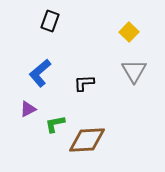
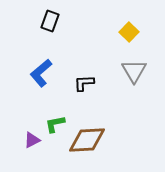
blue L-shape: moved 1 px right
purple triangle: moved 4 px right, 31 px down
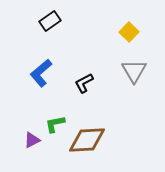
black rectangle: rotated 35 degrees clockwise
black L-shape: rotated 25 degrees counterclockwise
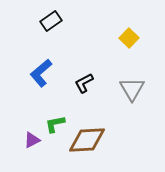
black rectangle: moved 1 px right
yellow square: moved 6 px down
gray triangle: moved 2 px left, 18 px down
